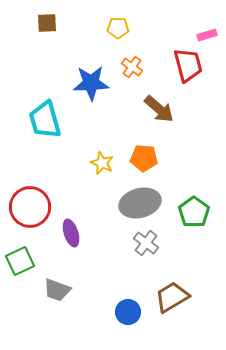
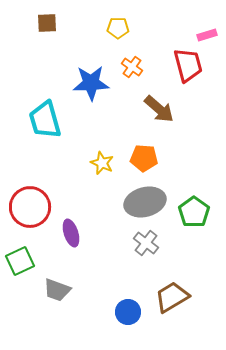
gray ellipse: moved 5 px right, 1 px up
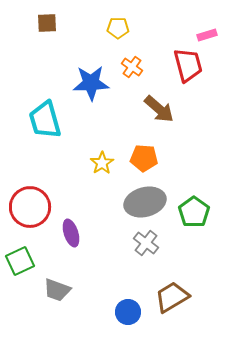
yellow star: rotated 15 degrees clockwise
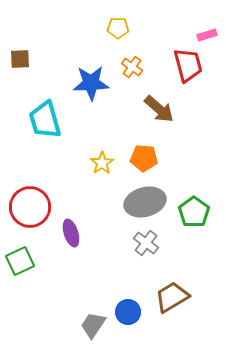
brown square: moved 27 px left, 36 px down
gray trapezoid: moved 36 px right, 35 px down; rotated 104 degrees clockwise
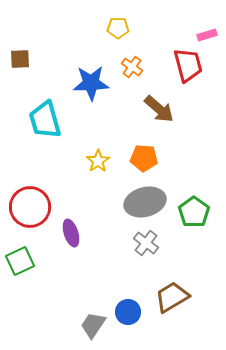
yellow star: moved 4 px left, 2 px up
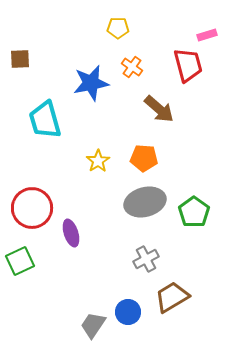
blue star: rotated 9 degrees counterclockwise
red circle: moved 2 px right, 1 px down
gray cross: moved 16 px down; rotated 25 degrees clockwise
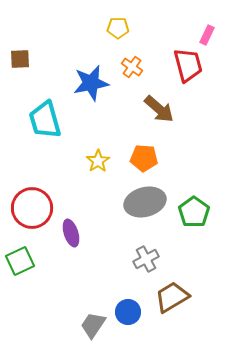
pink rectangle: rotated 48 degrees counterclockwise
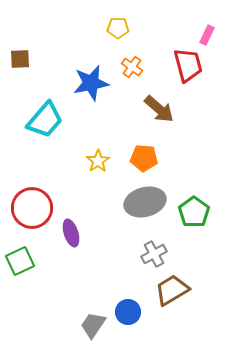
cyan trapezoid: rotated 123 degrees counterclockwise
gray cross: moved 8 px right, 5 px up
brown trapezoid: moved 7 px up
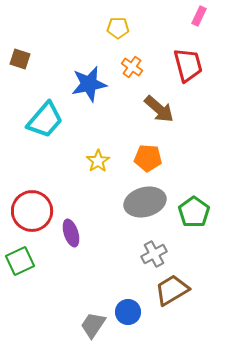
pink rectangle: moved 8 px left, 19 px up
brown square: rotated 20 degrees clockwise
blue star: moved 2 px left, 1 px down
orange pentagon: moved 4 px right
red circle: moved 3 px down
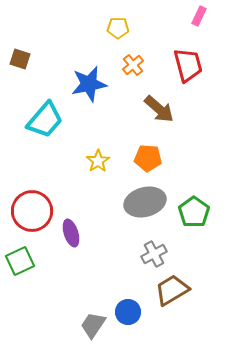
orange cross: moved 1 px right, 2 px up; rotated 15 degrees clockwise
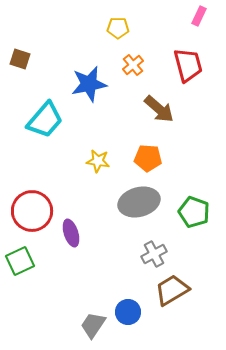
yellow star: rotated 30 degrees counterclockwise
gray ellipse: moved 6 px left
green pentagon: rotated 16 degrees counterclockwise
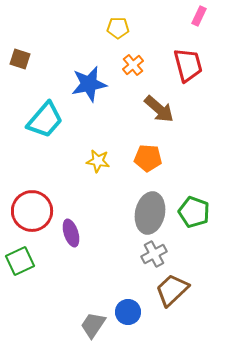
gray ellipse: moved 11 px right, 11 px down; rotated 63 degrees counterclockwise
brown trapezoid: rotated 12 degrees counterclockwise
